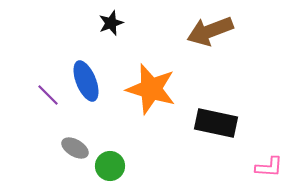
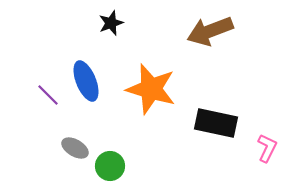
pink L-shape: moved 2 px left, 19 px up; rotated 68 degrees counterclockwise
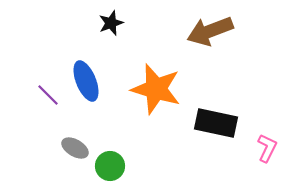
orange star: moved 5 px right
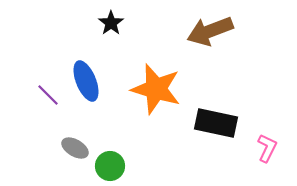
black star: rotated 15 degrees counterclockwise
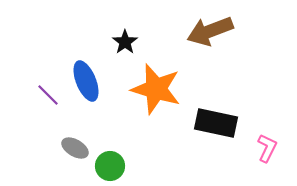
black star: moved 14 px right, 19 px down
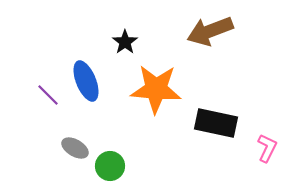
orange star: rotated 12 degrees counterclockwise
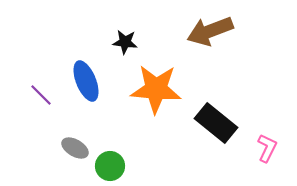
black star: rotated 30 degrees counterclockwise
purple line: moved 7 px left
black rectangle: rotated 27 degrees clockwise
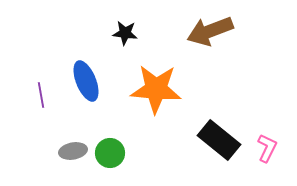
black star: moved 9 px up
purple line: rotated 35 degrees clockwise
black rectangle: moved 3 px right, 17 px down
gray ellipse: moved 2 px left, 3 px down; rotated 40 degrees counterclockwise
green circle: moved 13 px up
